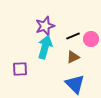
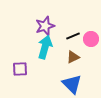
blue triangle: moved 3 px left
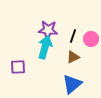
purple star: moved 3 px right, 4 px down; rotated 24 degrees clockwise
black line: rotated 48 degrees counterclockwise
purple square: moved 2 px left, 2 px up
blue triangle: rotated 35 degrees clockwise
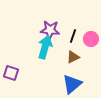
purple star: moved 2 px right
purple square: moved 7 px left, 6 px down; rotated 21 degrees clockwise
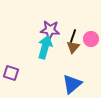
brown triangle: moved 10 px up; rotated 24 degrees counterclockwise
